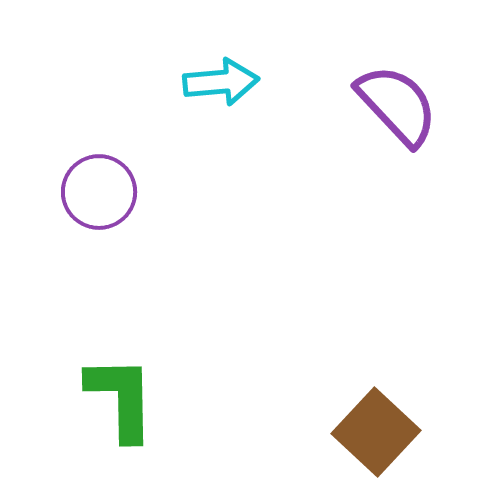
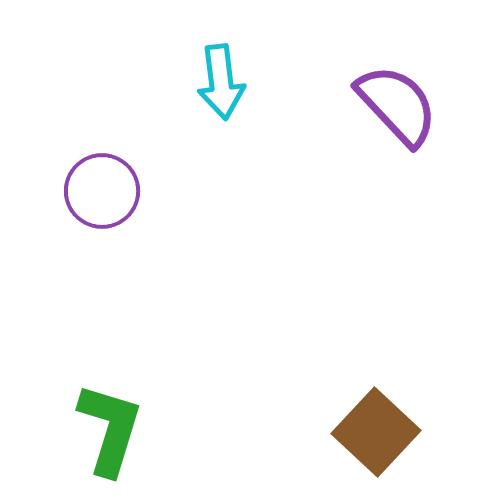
cyan arrow: rotated 88 degrees clockwise
purple circle: moved 3 px right, 1 px up
green L-shape: moved 11 px left, 31 px down; rotated 18 degrees clockwise
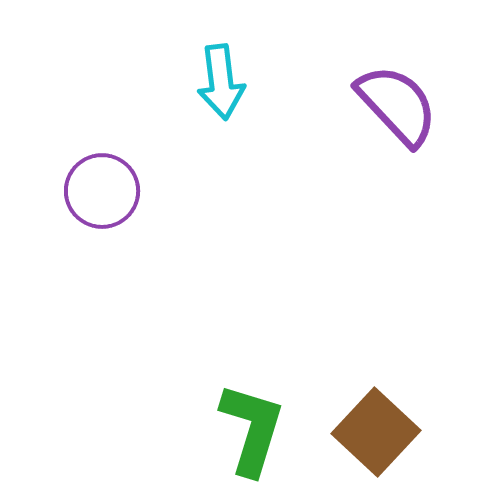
green L-shape: moved 142 px right
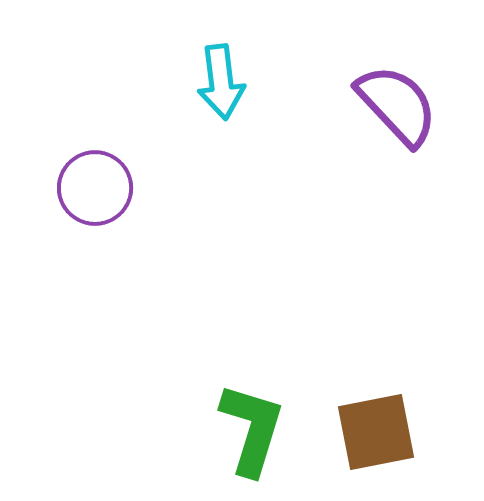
purple circle: moved 7 px left, 3 px up
brown square: rotated 36 degrees clockwise
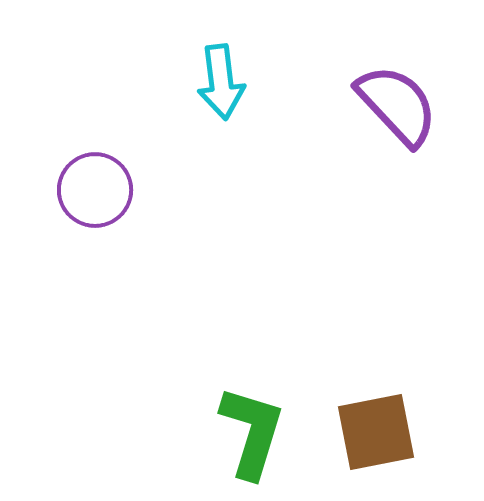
purple circle: moved 2 px down
green L-shape: moved 3 px down
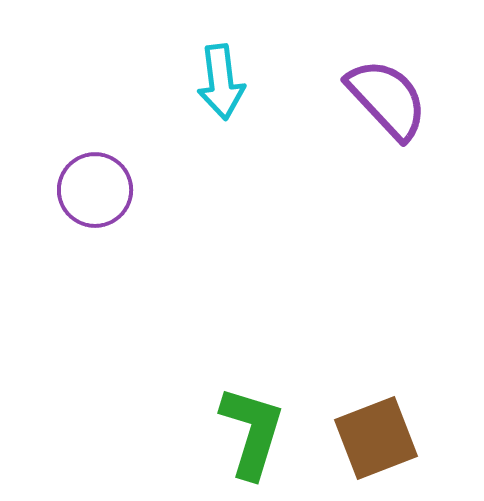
purple semicircle: moved 10 px left, 6 px up
brown square: moved 6 px down; rotated 10 degrees counterclockwise
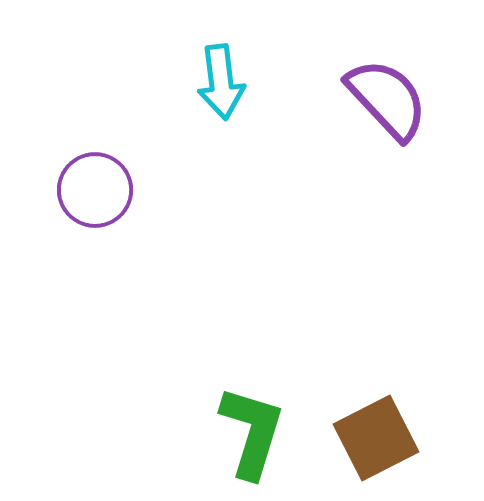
brown square: rotated 6 degrees counterclockwise
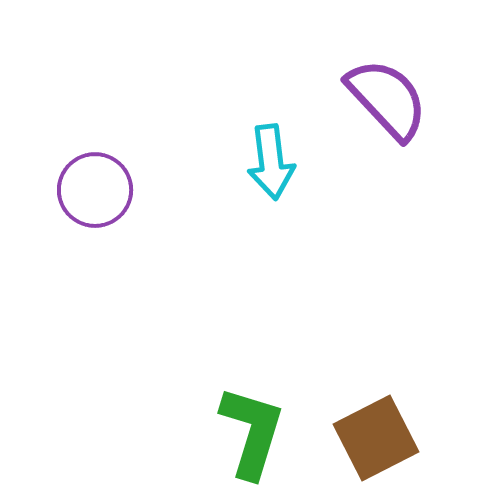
cyan arrow: moved 50 px right, 80 px down
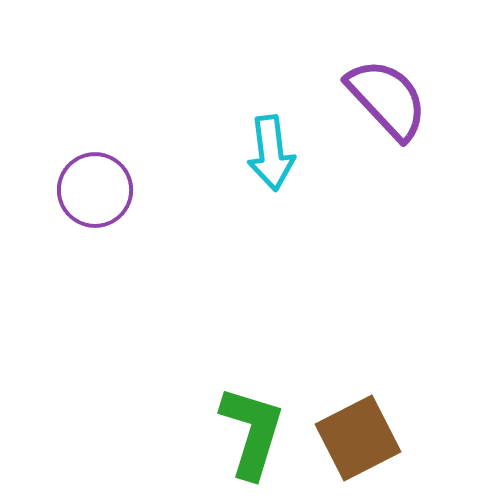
cyan arrow: moved 9 px up
brown square: moved 18 px left
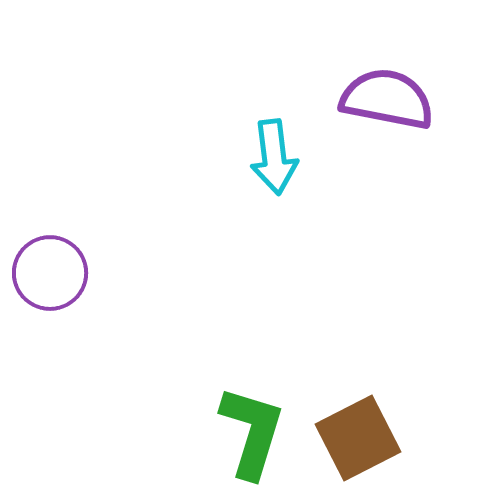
purple semicircle: rotated 36 degrees counterclockwise
cyan arrow: moved 3 px right, 4 px down
purple circle: moved 45 px left, 83 px down
